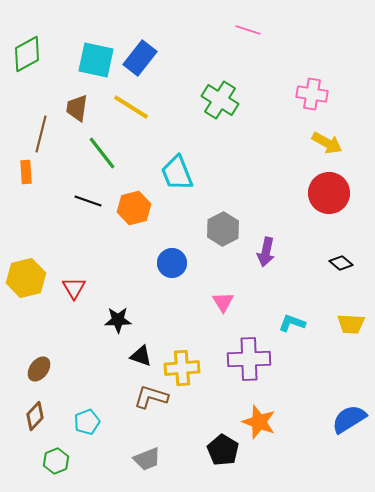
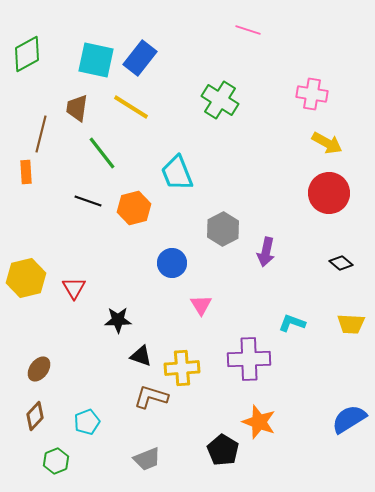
pink triangle: moved 22 px left, 3 px down
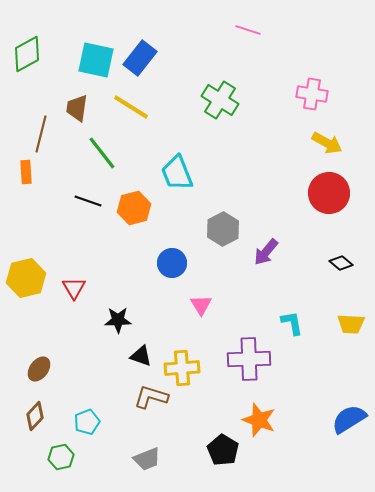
purple arrow: rotated 28 degrees clockwise
cyan L-shape: rotated 60 degrees clockwise
orange star: moved 2 px up
green hexagon: moved 5 px right, 4 px up; rotated 10 degrees clockwise
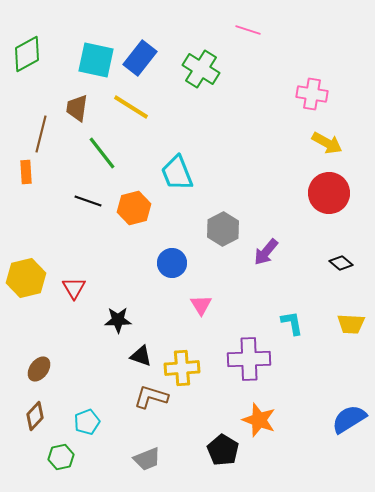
green cross: moved 19 px left, 31 px up
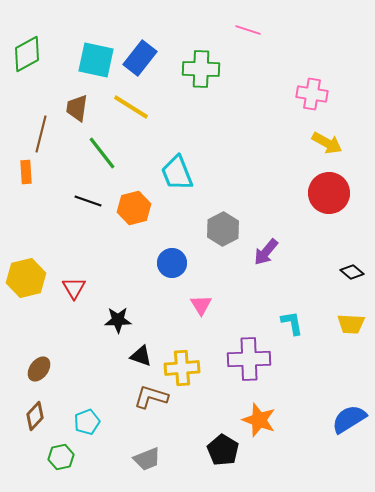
green cross: rotated 30 degrees counterclockwise
black diamond: moved 11 px right, 9 px down
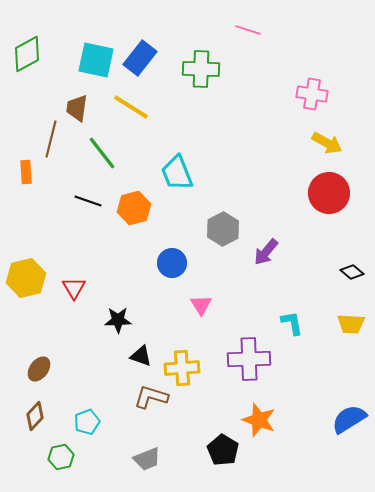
brown line: moved 10 px right, 5 px down
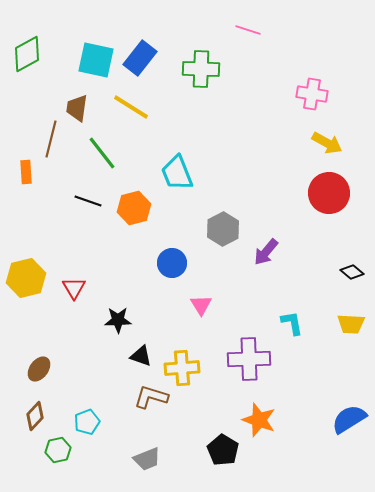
green hexagon: moved 3 px left, 7 px up
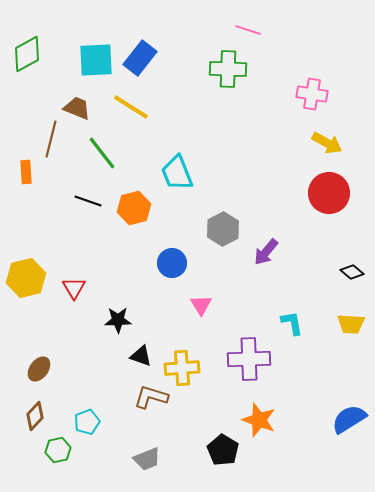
cyan square: rotated 15 degrees counterclockwise
green cross: moved 27 px right
brown trapezoid: rotated 104 degrees clockwise
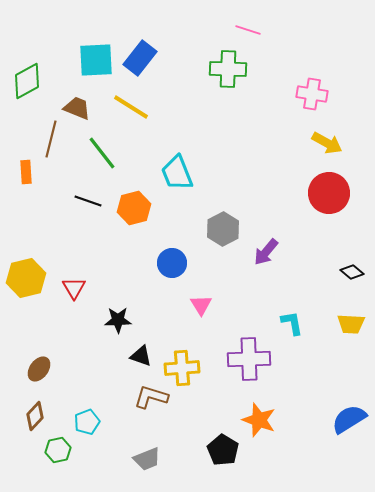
green diamond: moved 27 px down
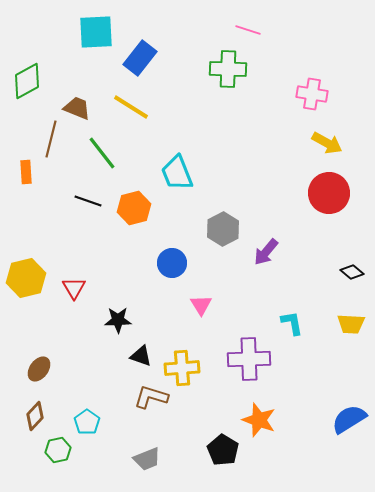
cyan square: moved 28 px up
cyan pentagon: rotated 15 degrees counterclockwise
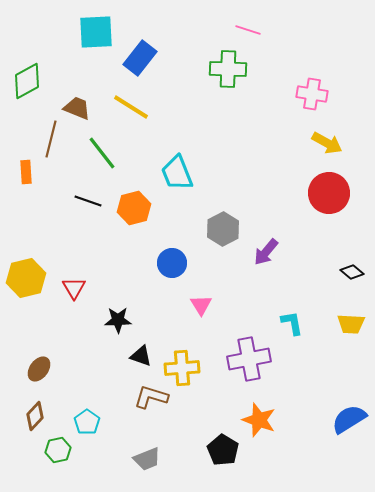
purple cross: rotated 9 degrees counterclockwise
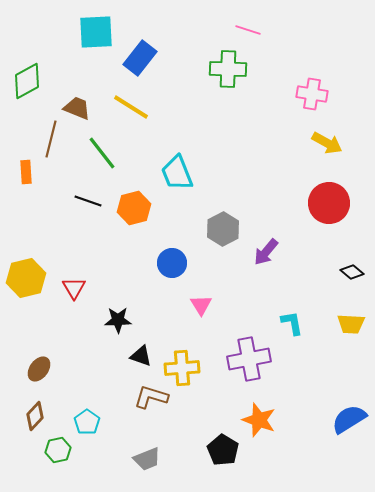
red circle: moved 10 px down
